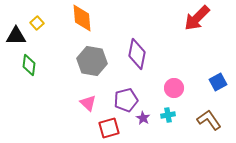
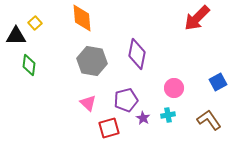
yellow square: moved 2 px left
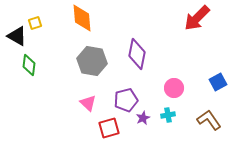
yellow square: rotated 24 degrees clockwise
black triangle: moved 1 px right; rotated 30 degrees clockwise
purple star: rotated 16 degrees clockwise
